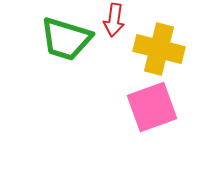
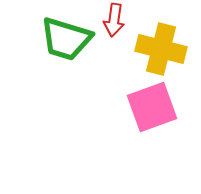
yellow cross: moved 2 px right
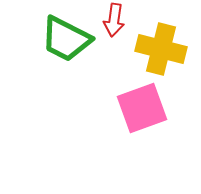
green trapezoid: rotated 10 degrees clockwise
pink square: moved 10 px left, 1 px down
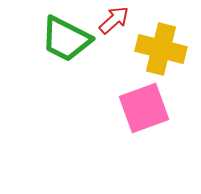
red arrow: rotated 140 degrees counterclockwise
pink square: moved 2 px right
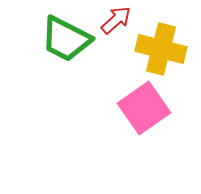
red arrow: moved 2 px right
pink square: rotated 15 degrees counterclockwise
